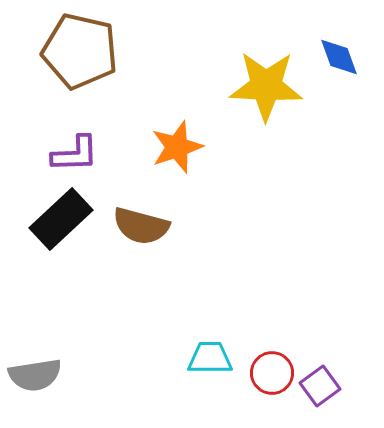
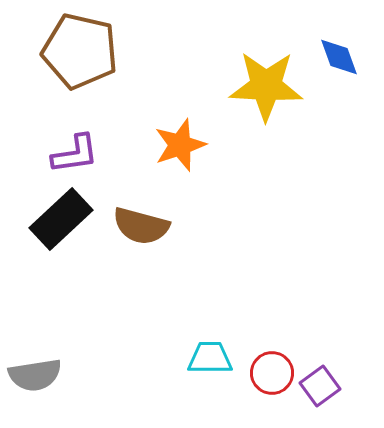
orange star: moved 3 px right, 2 px up
purple L-shape: rotated 6 degrees counterclockwise
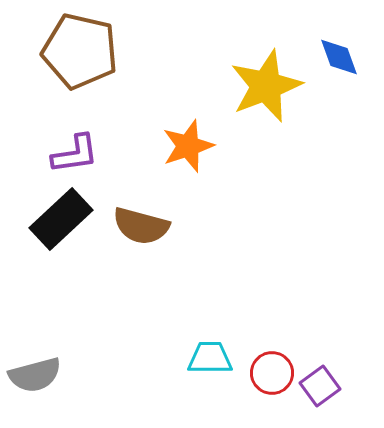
yellow star: rotated 24 degrees counterclockwise
orange star: moved 8 px right, 1 px down
gray semicircle: rotated 6 degrees counterclockwise
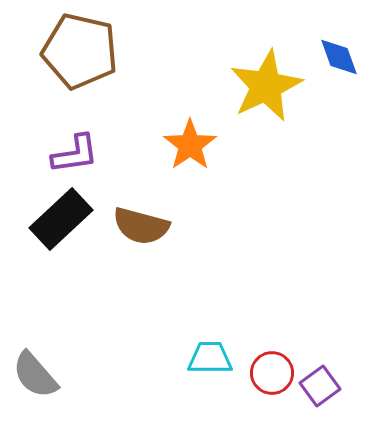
yellow star: rotated 4 degrees counterclockwise
orange star: moved 2 px right, 1 px up; rotated 16 degrees counterclockwise
gray semicircle: rotated 64 degrees clockwise
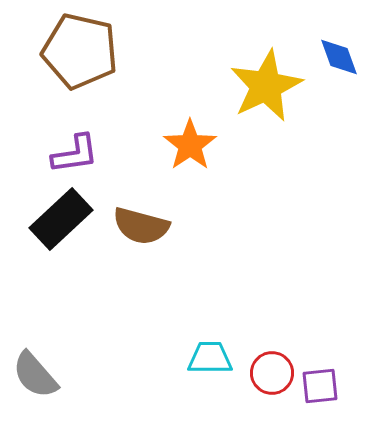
purple square: rotated 30 degrees clockwise
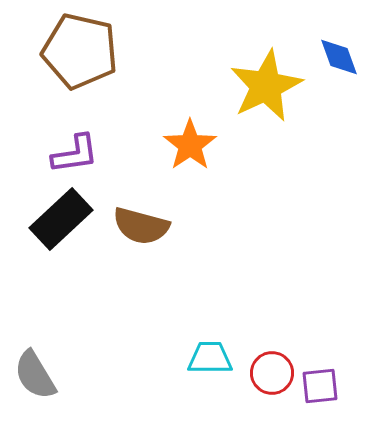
gray semicircle: rotated 10 degrees clockwise
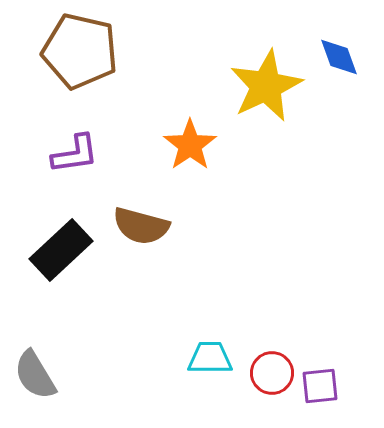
black rectangle: moved 31 px down
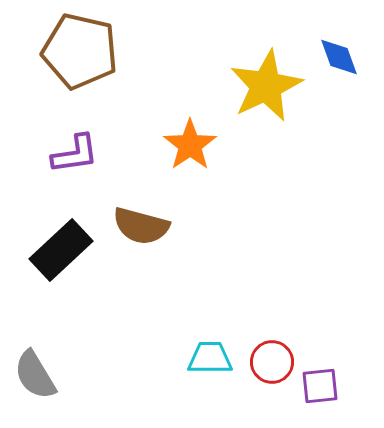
red circle: moved 11 px up
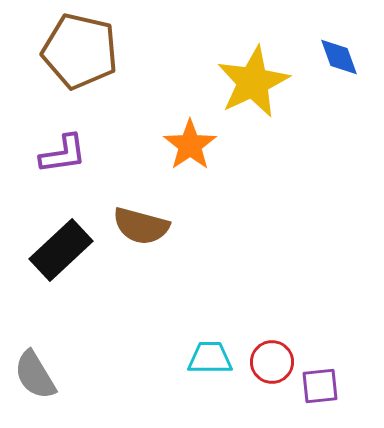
yellow star: moved 13 px left, 4 px up
purple L-shape: moved 12 px left
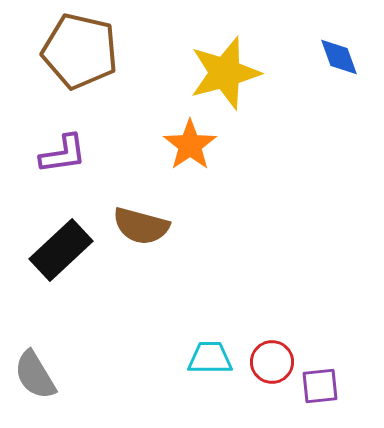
yellow star: moved 28 px left, 9 px up; rotated 10 degrees clockwise
